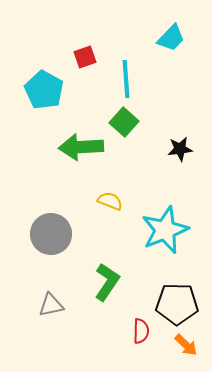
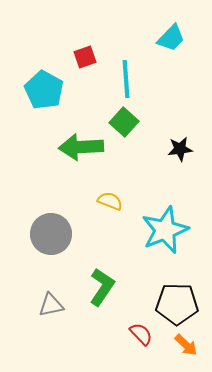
green L-shape: moved 5 px left, 5 px down
red semicircle: moved 3 px down; rotated 45 degrees counterclockwise
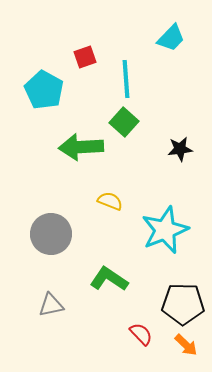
green L-shape: moved 7 px right, 8 px up; rotated 90 degrees counterclockwise
black pentagon: moved 6 px right
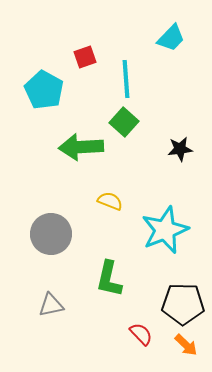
green L-shape: rotated 111 degrees counterclockwise
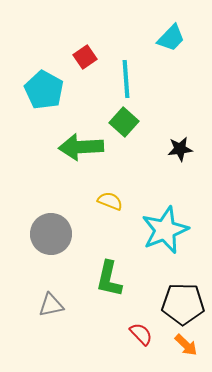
red square: rotated 15 degrees counterclockwise
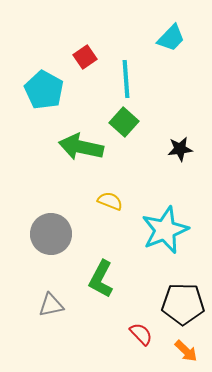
green arrow: rotated 15 degrees clockwise
green L-shape: moved 8 px left; rotated 15 degrees clockwise
orange arrow: moved 6 px down
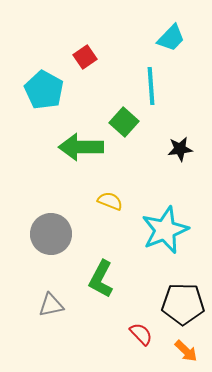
cyan line: moved 25 px right, 7 px down
green arrow: rotated 12 degrees counterclockwise
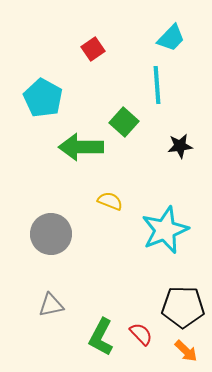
red square: moved 8 px right, 8 px up
cyan line: moved 6 px right, 1 px up
cyan pentagon: moved 1 px left, 8 px down
black star: moved 3 px up
green L-shape: moved 58 px down
black pentagon: moved 3 px down
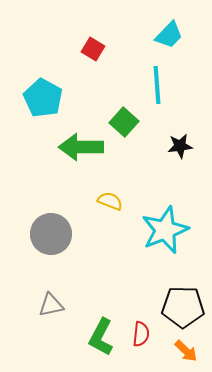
cyan trapezoid: moved 2 px left, 3 px up
red square: rotated 25 degrees counterclockwise
red semicircle: rotated 50 degrees clockwise
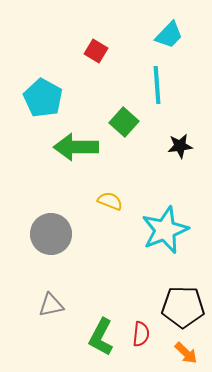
red square: moved 3 px right, 2 px down
green arrow: moved 5 px left
orange arrow: moved 2 px down
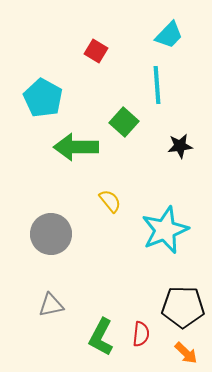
yellow semicircle: rotated 30 degrees clockwise
